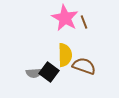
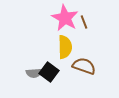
yellow semicircle: moved 8 px up
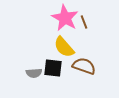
yellow semicircle: moved 1 px left; rotated 140 degrees clockwise
black square: moved 4 px right, 4 px up; rotated 30 degrees counterclockwise
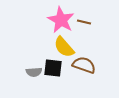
pink star: moved 4 px left, 2 px down
brown line: rotated 56 degrees counterclockwise
brown semicircle: moved 1 px up
gray semicircle: moved 1 px up
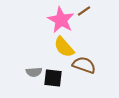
brown line: moved 11 px up; rotated 48 degrees counterclockwise
black square: moved 10 px down
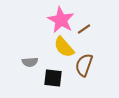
brown line: moved 18 px down
brown semicircle: rotated 90 degrees counterclockwise
gray semicircle: moved 4 px left, 10 px up
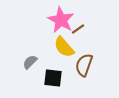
brown line: moved 6 px left
gray semicircle: rotated 140 degrees clockwise
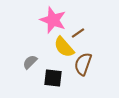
pink star: moved 8 px left; rotated 8 degrees counterclockwise
brown line: moved 4 px down
brown semicircle: moved 1 px left, 1 px up
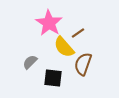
pink star: moved 4 px left, 3 px down; rotated 12 degrees clockwise
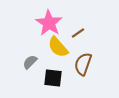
yellow semicircle: moved 6 px left
